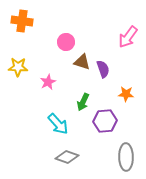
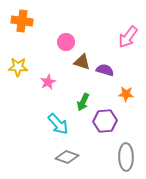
purple semicircle: moved 2 px right, 1 px down; rotated 54 degrees counterclockwise
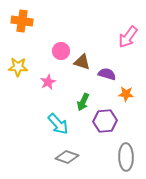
pink circle: moved 5 px left, 9 px down
purple semicircle: moved 2 px right, 4 px down
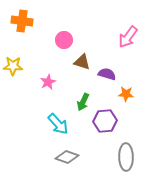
pink circle: moved 3 px right, 11 px up
yellow star: moved 5 px left, 1 px up
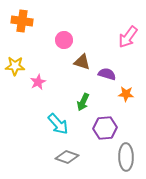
yellow star: moved 2 px right
pink star: moved 10 px left
purple hexagon: moved 7 px down
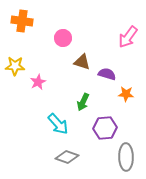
pink circle: moved 1 px left, 2 px up
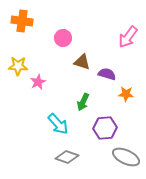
yellow star: moved 3 px right
gray ellipse: rotated 64 degrees counterclockwise
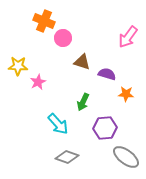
orange cross: moved 22 px right; rotated 15 degrees clockwise
gray ellipse: rotated 12 degrees clockwise
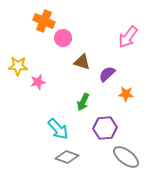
purple semicircle: rotated 60 degrees counterclockwise
pink star: rotated 14 degrees clockwise
cyan arrow: moved 5 px down
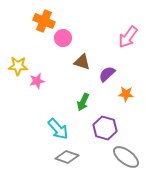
pink star: moved 1 px left, 1 px up
purple hexagon: rotated 20 degrees clockwise
